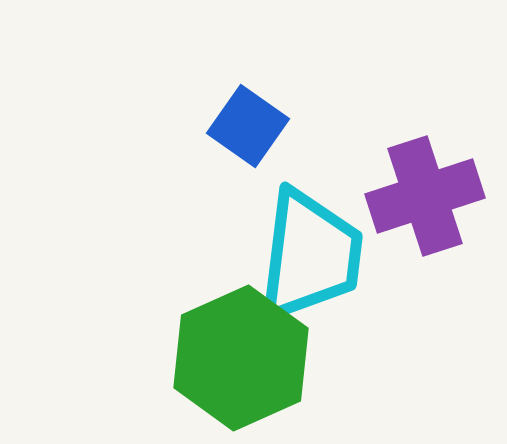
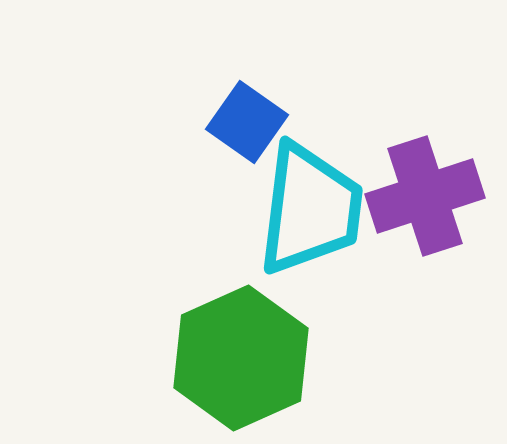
blue square: moved 1 px left, 4 px up
cyan trapezoid: moved 46 px up
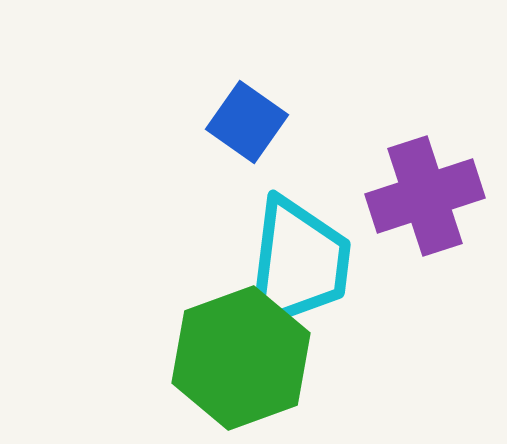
cyan trapezoid: moved 12 px left, 54 px down
green hexagon: rotated 4 degrees clockwise
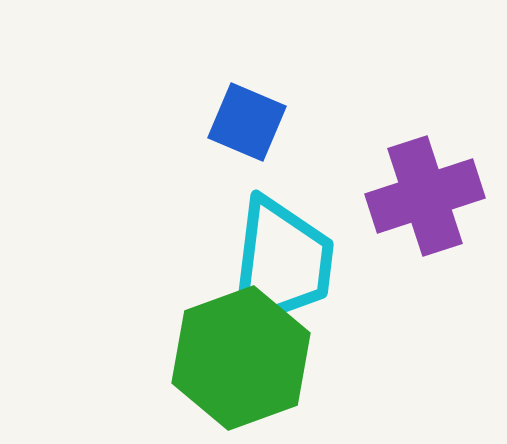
blue square: rotated 12 degrees counterclockwise
cyan trapezoid: moved 17 px left
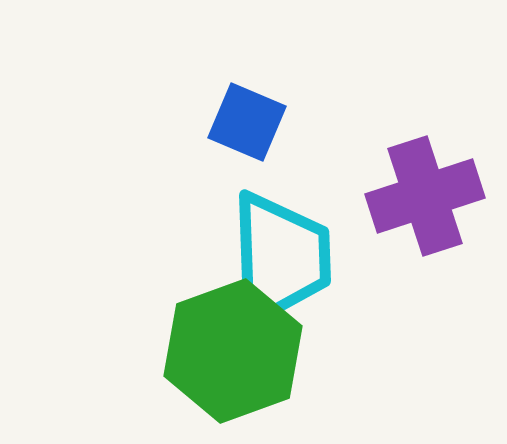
cyan trapezoid: moved 1 px left, 5 px up; rotated 9 degrees counterclockwise
green hexagon: moved 8 px left, 7 px up
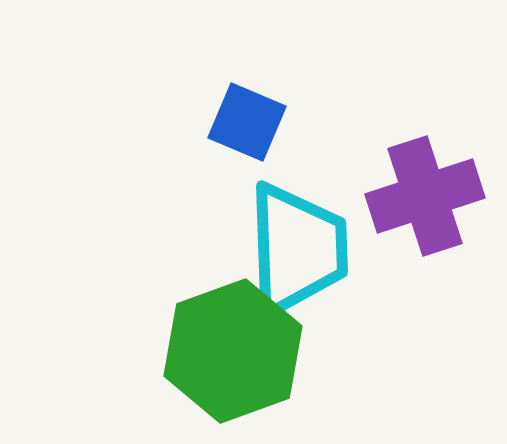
cyan trapezoid: moved 17 px right, 9 px up
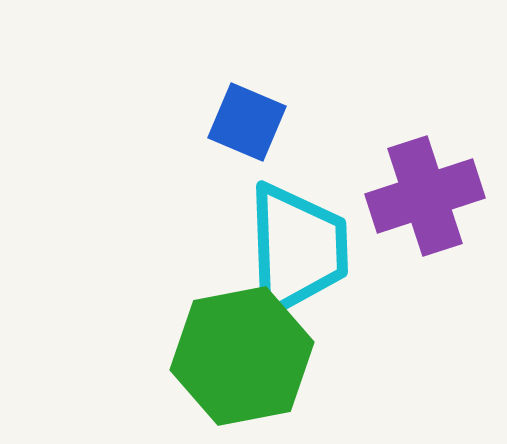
green hexagon: moved 9 px right, 5 px down; rotated 9 degrees clockwise
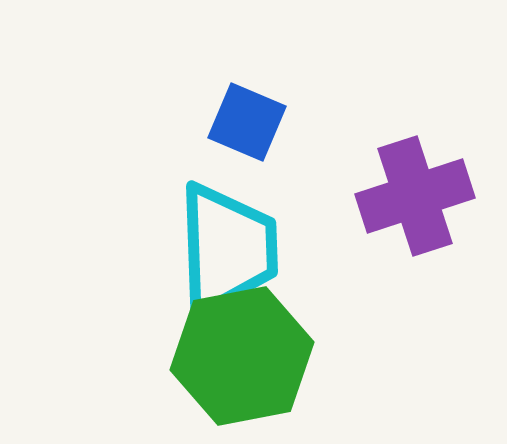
purple cross: moved 10 px left
cyan trapezoid: moved 70 px left
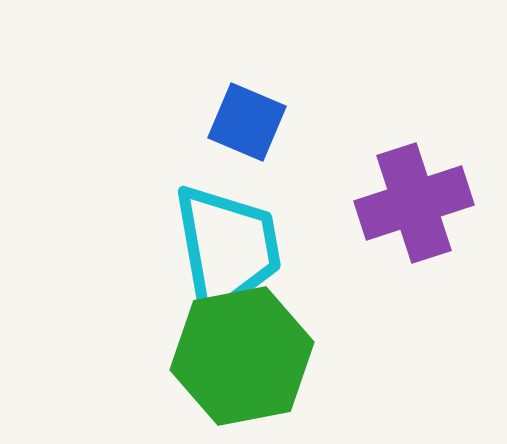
purple cross: moved 1 px left, 7 px down
cyan trapezoid: rotated 8 degrees counterclockwise
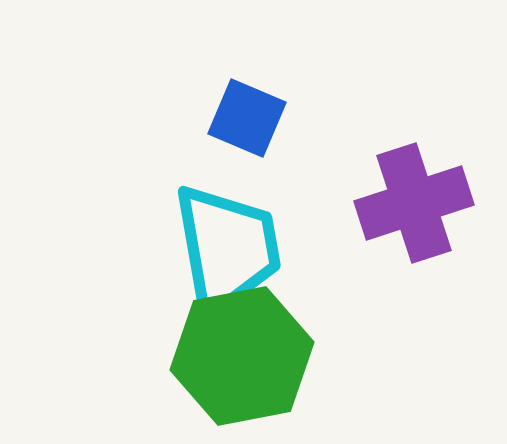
blue square: moved 4 px up
